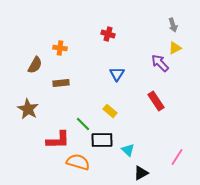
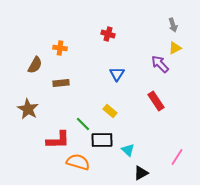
purple arrow: moved 1 px down
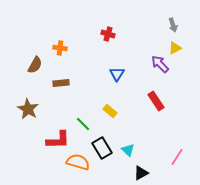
black rectangle: moved 8 px down; rotated 60 degrees clockwise
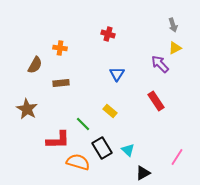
brown star: moved 1 px left
black triangle: moved 2 px right
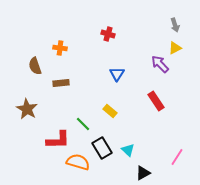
gray arrow: moved 2 px right
brown semicircle: moved 1 px down; rotated 132 degrees clockwise
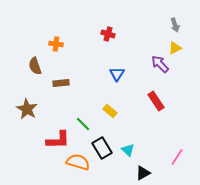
orange cross: moved 4 px left, 4 px up
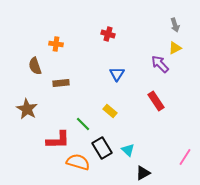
pink line: moved 8 px right
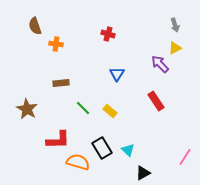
brown semicircle: moved 40 px up
green line: moved 16 px up
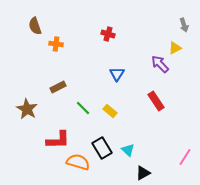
gray arrow: moved 9 px right
brown rectangle: moved 3 px left, 4 px down; rotated 21 degrees counterclockwise
